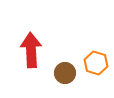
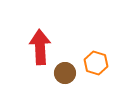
red arrow: moved 9 px right, 3 px up
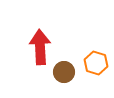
brown circle: moved 1 px left, 1 px up
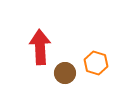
brown circle: moved 1 px right, 1 px down
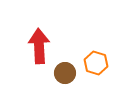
red arrow: moved 1 px left, 1 px up
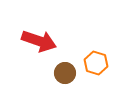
red arrow: moved 5 px up; rotated 112 degrees clockwise
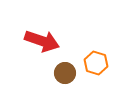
red arrow: moved 3 px right
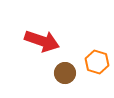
orange hexagon: moved 1 px right, 1 px up
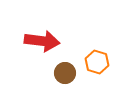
red arrow: rotated 12 degrees counterclockwise
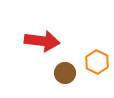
orange hexagon: rotated 10 degrees clockwise
